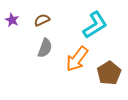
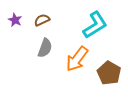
purple star: moved 3 px right
brown pentagon: rotated 10 degrees counterclockwise
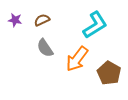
purple star: rotated 16 degrees counterclockwise
gray semicircle: rotated 126 degrees clockwise
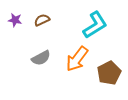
gray semicircle: moved 4 px left, 10 px down; rotated 84 degrees counterclockwise
brown pentagon: rotated 15 degrees clockwise
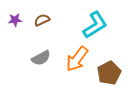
purple star: rotated 16 degrees counterclockwise
